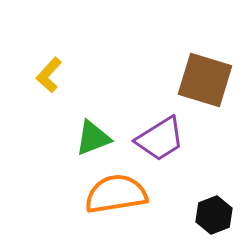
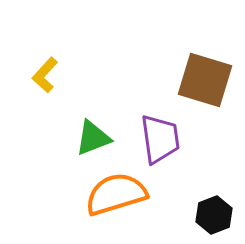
yellow L-shape: moved 4 px left
purple trapezoid: rotated 66 degrees counterclockwise
orange semicircle: rotated 8 degrees counterclockwise
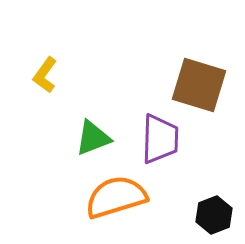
yellow L-shape: rotated 6 degrees counterclockwise
brown square: moved 6 px left, 5 px down
purple trapezoid: rotated 10 degrees clockwise
orange semicircle: moved 3 px down
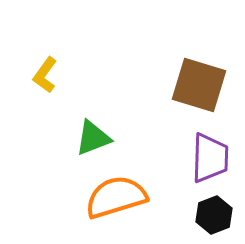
purple trapezoid: moved 50 px right, 19 px down
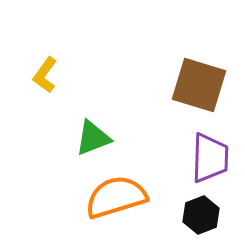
black hexagon: moved 13 px left
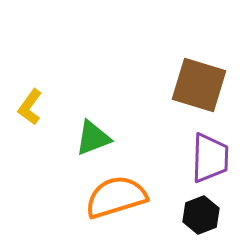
yellow L-shape: moved 15 px left, 32 px down
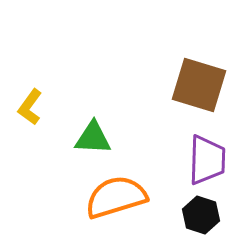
green triangle: rotated 24 degrees clockwise
purple trapezoid: moved 3 px left, 2 px down
black hexagon: rotated 21 degrees counterclockwise
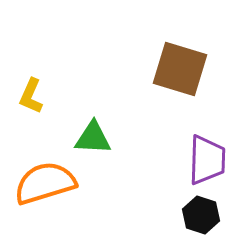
brown square: moved 19 px left, 16 px up
yellow L-shape: moved 1 px right, 11 px up; rotated 12 degrees counterclockwise
orange semicircle: moved 71 px left, 14 px up
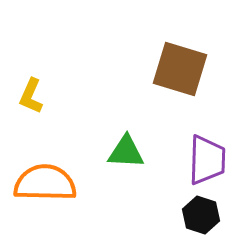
green triangle: moved 33 px right, 14 px down
orange semicircle: rotated 18 degrees clockwise
